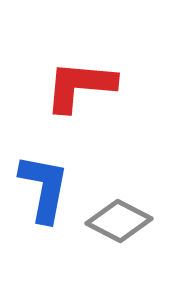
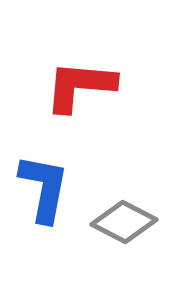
gray diamond: moved 5 px right, 1 px down
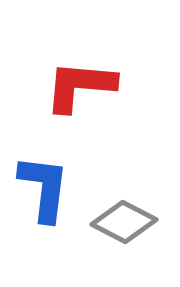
blue L-shape: rotated 4 degrees counterclockwise
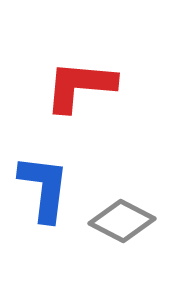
gray diamond: moved 2 px left, 1 px up
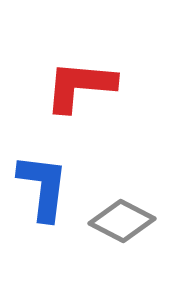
blue L-shape: moved 1 px left, 1 px up
